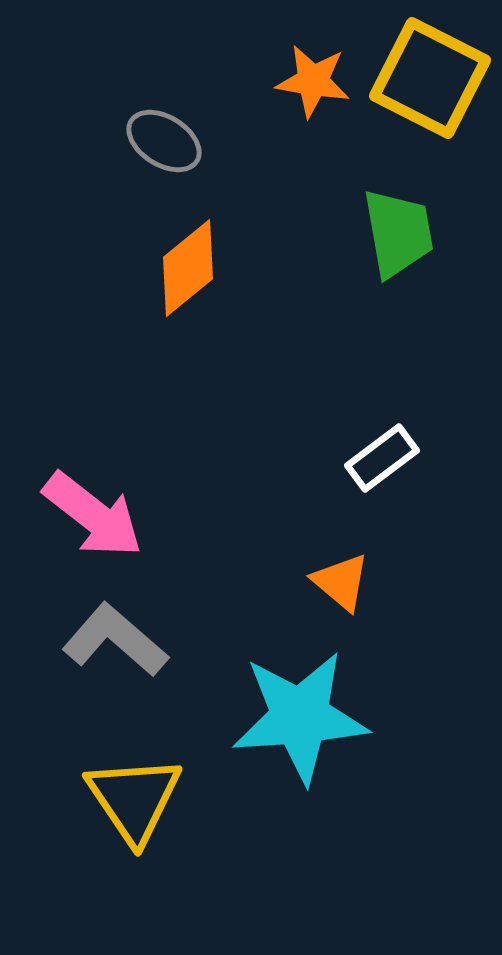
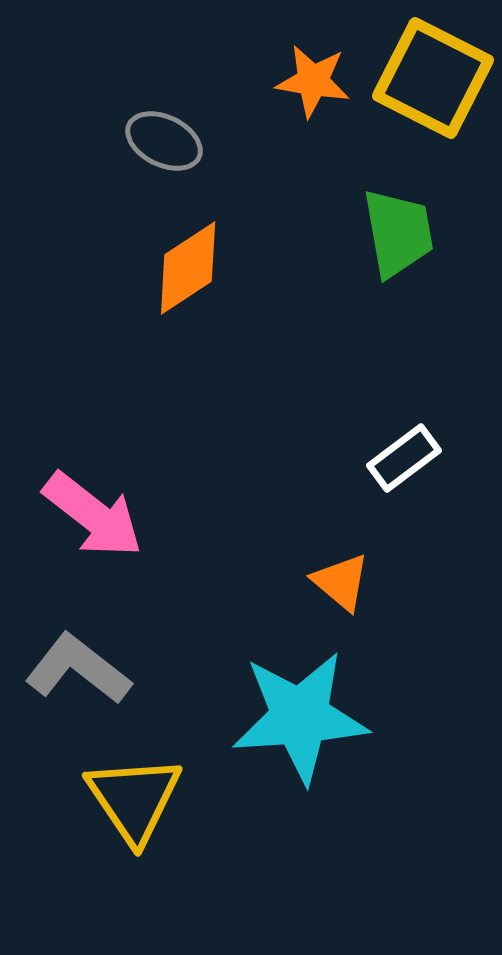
yellow square: moved 3 px right
gray ellipse: rotated 6 degrees counterclockwise
orange diamond: rotated 6 degrees clockwise
white rectangle: moved 22 px right
gray L-shape: moved 37 px left, 29 px down; rotated 3 degrees counterclockwise
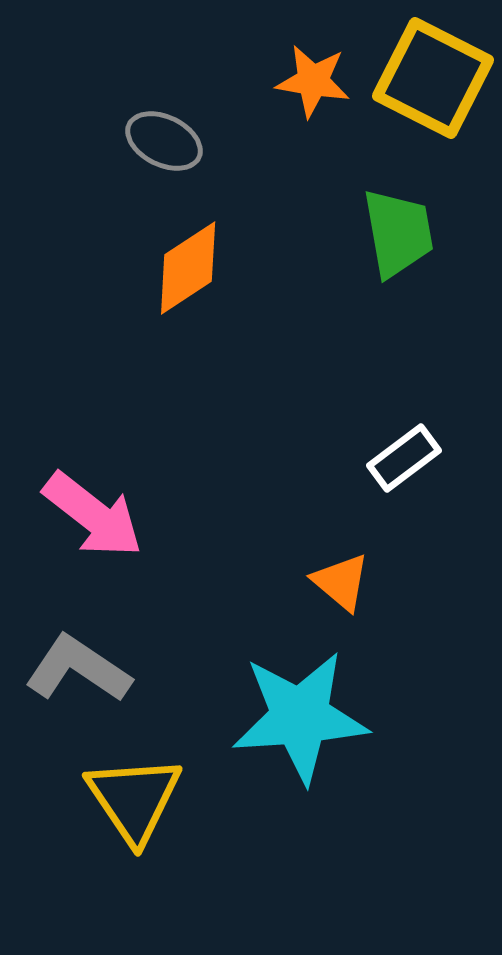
gray L-shape: rotated 4 degrees counterclockwise
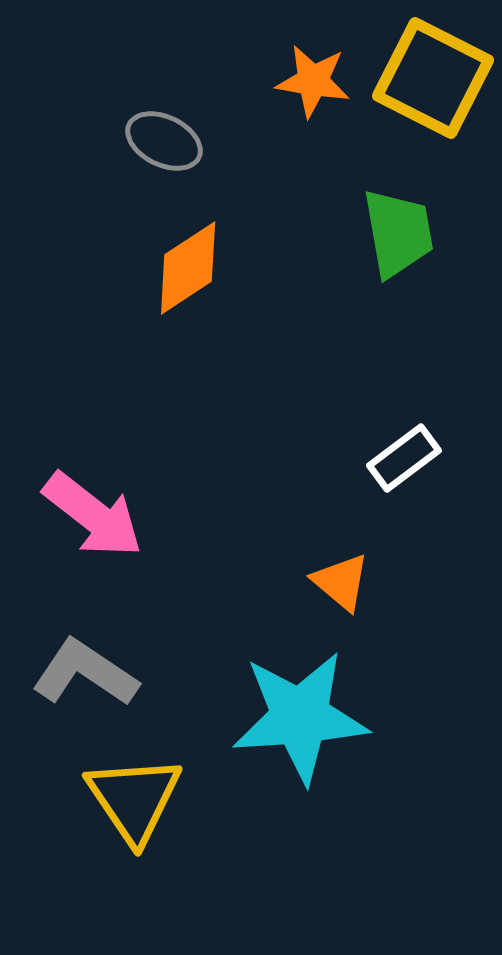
gray L-shape: moved 7 px right, 4 px down
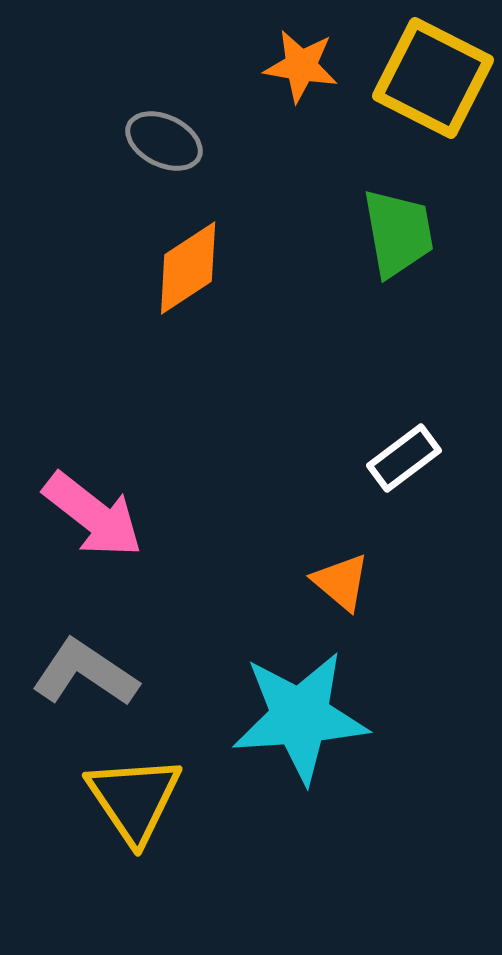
orange star: moved 12 px left, 15 px up
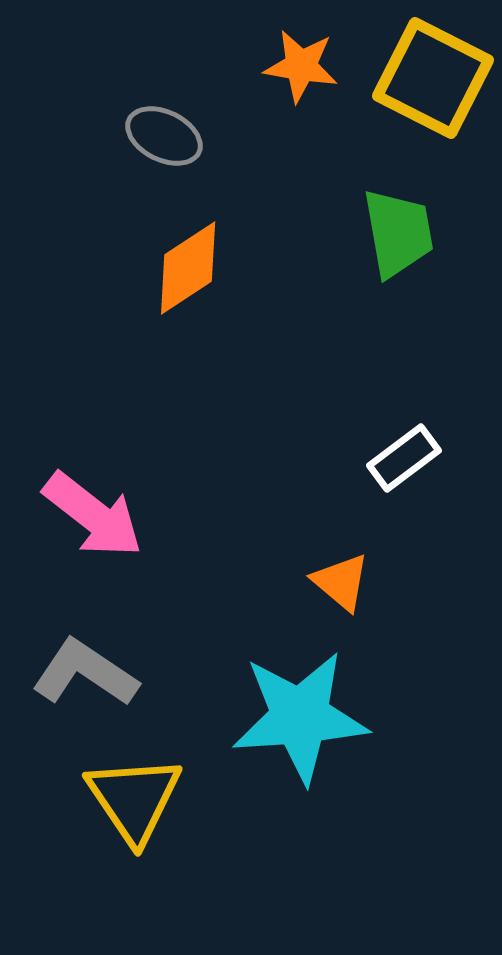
gray ellipse: moved 5 px up
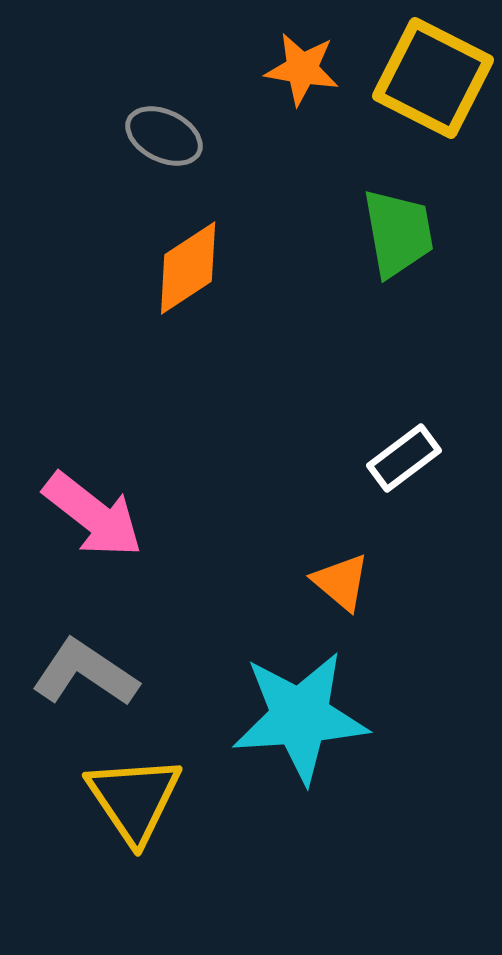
orange star: moved 1 px right, 3 px down
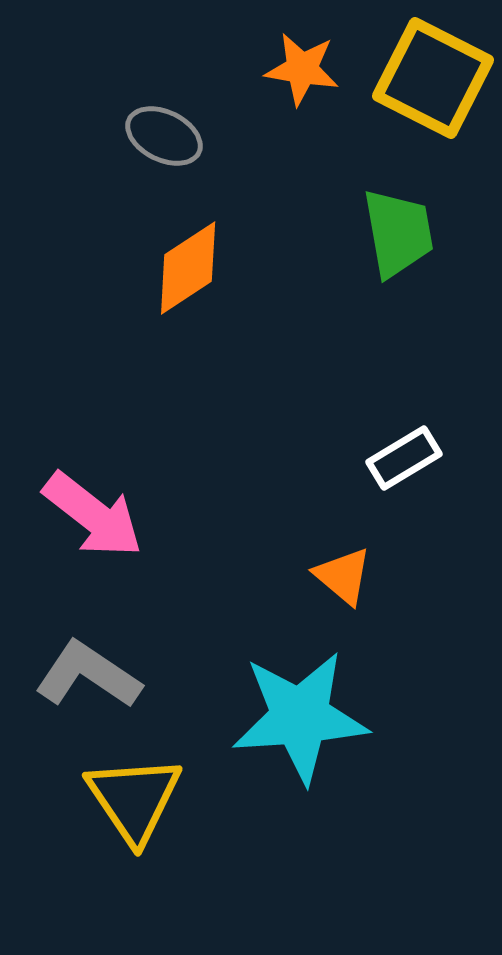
white rectangle: rotated 6 degrees clockwise
orange triangle: moved 2 px right, 6 px up
gray L-shape: moved 3 px right, 2 px down
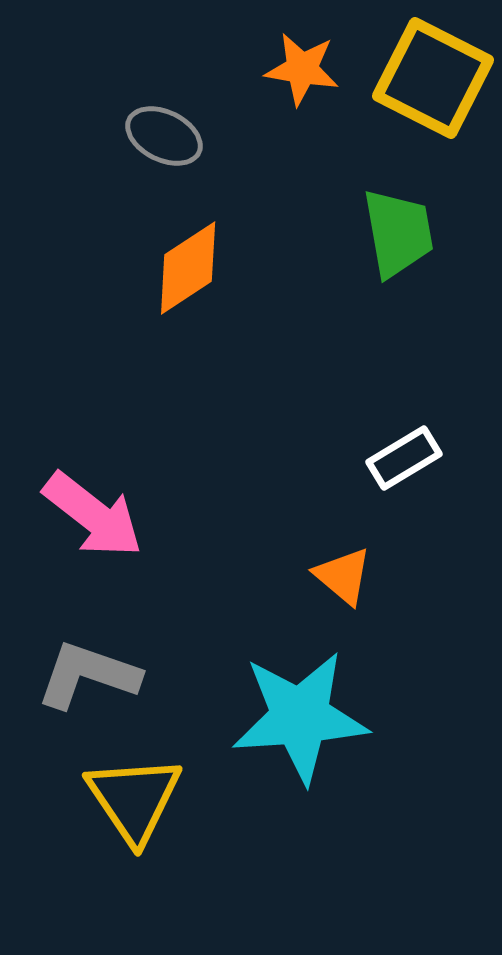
gray L-shape: rotated 15 degrees counterclockwise
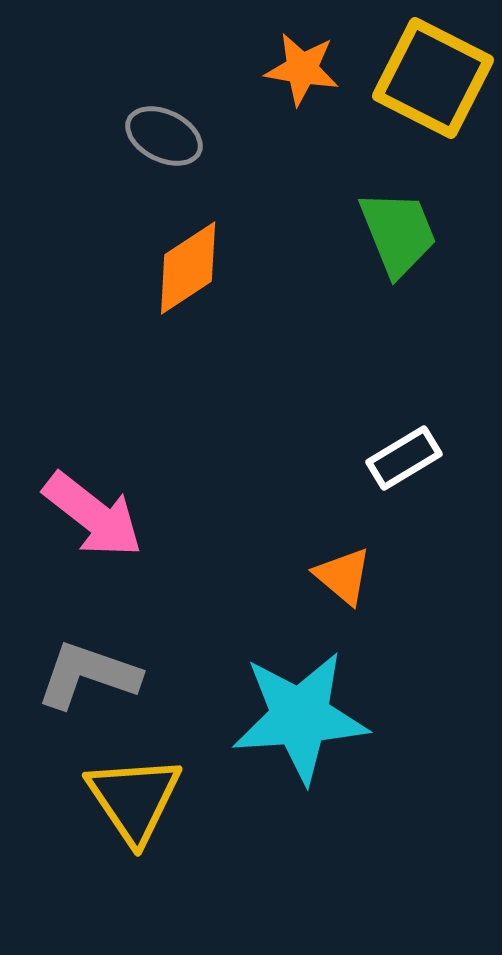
green trapezoid: rotated 12 degrees counterclockwise
